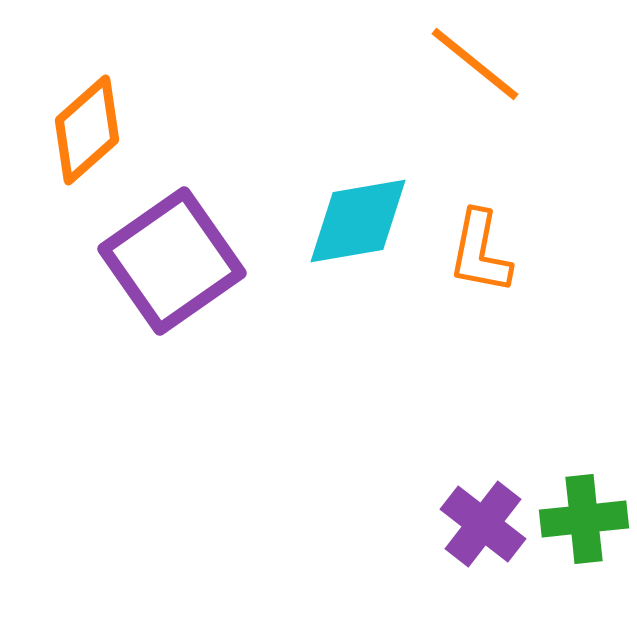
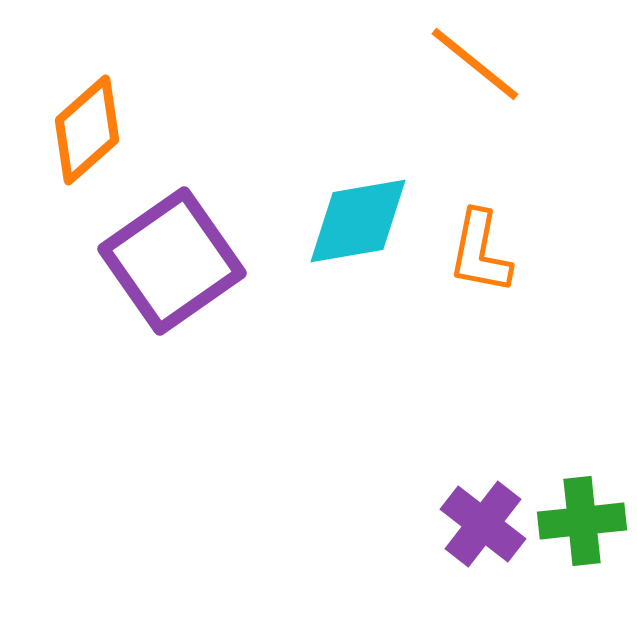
green cross: moved 2 px left, 2 px down
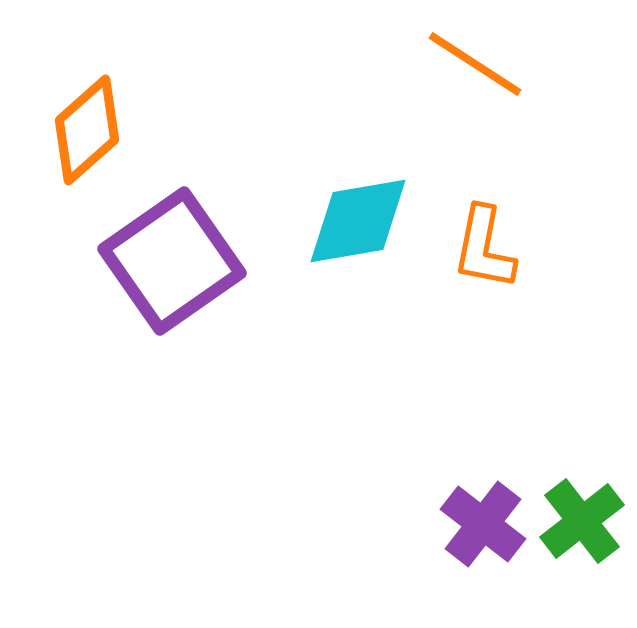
orange line: rotated 6 degrees counterclockwise
orange L-shape: moved 4 px right, 4 px up
green cross: rotated 32 degrees counterclockwise
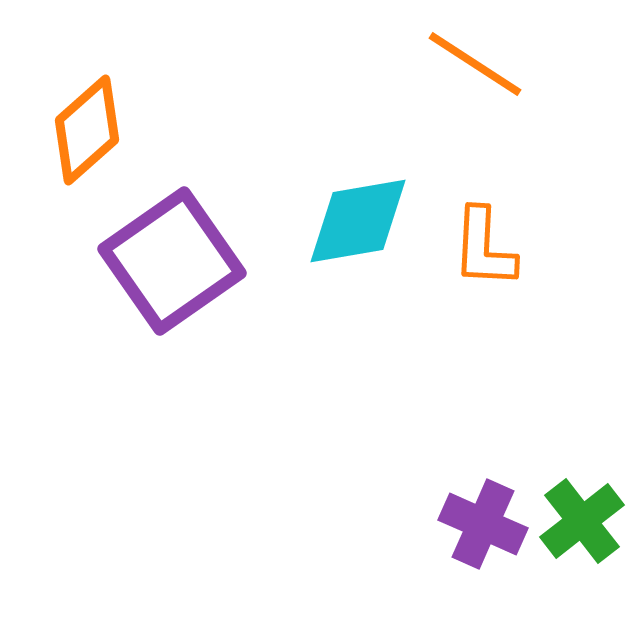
orange L-shape: rotated 8 degrees counterclockwise
purple cross: rotated 14 degrees counterclockwise
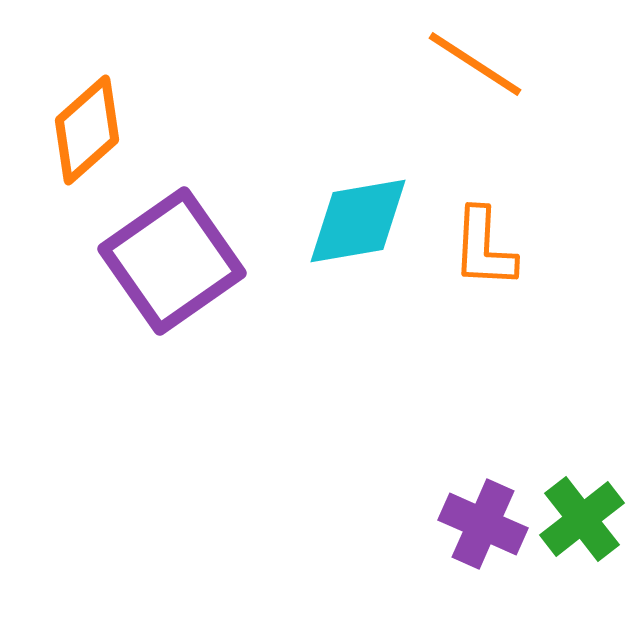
green cross: moved 2 px up
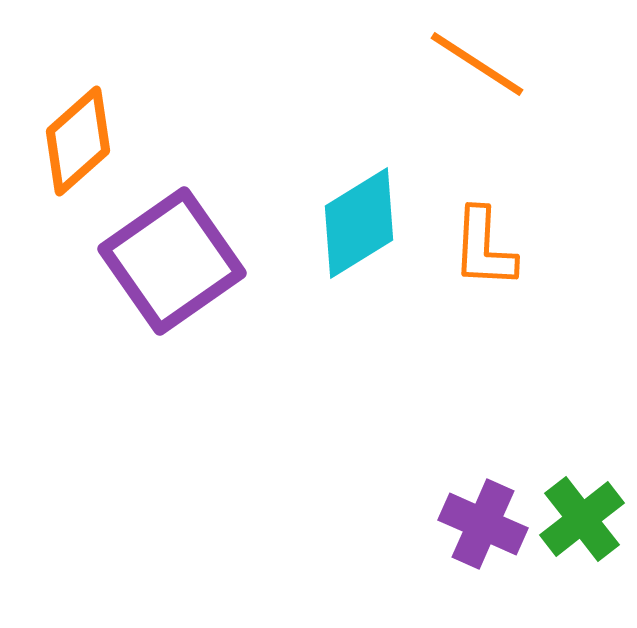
orange line: moved 2 px right
orange diamond: moved 9 px left, 11 px down
cyan diamond: moved 1 px right, 2 px down; rotated 22 degrees counterclockwise
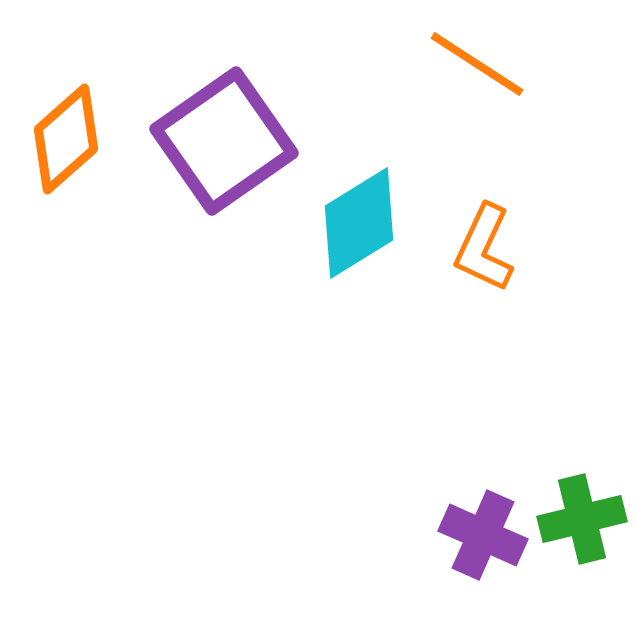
orange diamond: moved 12 px left, 2 px up
orange L-shape: rotated 22 degrees clockwise
purple square: moved 52 px right, 120 px up
green cross: rotated 24 degrees clockwise
purple cross: moved 11 px down
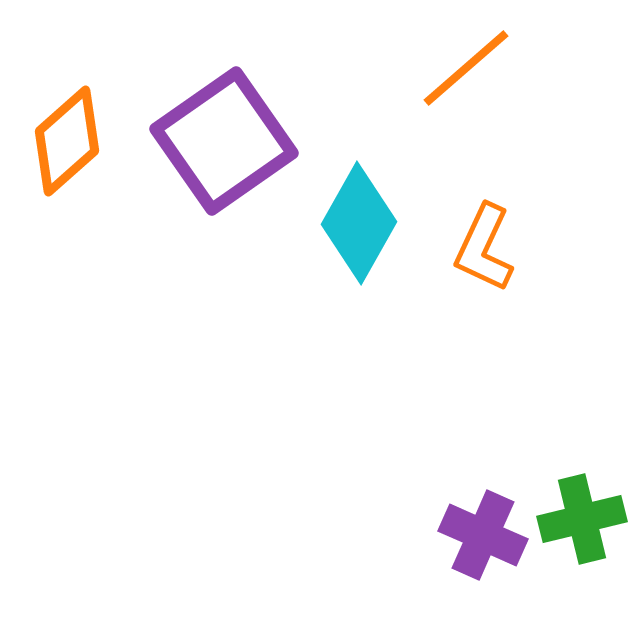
orange line: moved 11 px left, 4 px down; rotated 74 degrees counterclockwise
orange diamond: moved 1 px right, 2 px down
cyan diamond: rotated 29 degrees counterclockwise
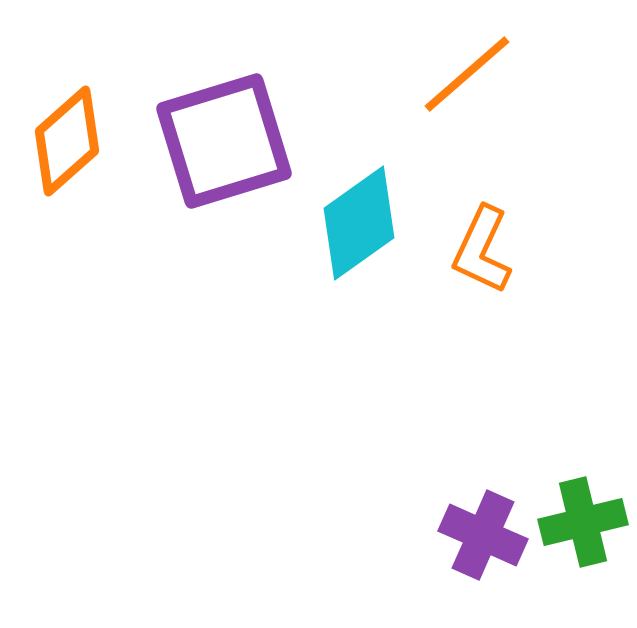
orange line: moved 1 px right, 6 px down
purple square: rotated 18 degrees clockwise
cyan diamond: rotated 25 degrees clockwise
orange L-shape: moved 2 px left, 2 px down
green cross: moved 1 px right, 3 px down
